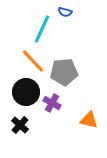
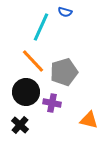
cyan line: moved 1 px left, 2 px up
gray pentagon: rotated 12 degrees counterclockwise
purple cross: rotated 18 degrees counterclockwise
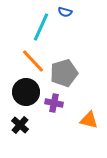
gray pentagon: moved 1 px down
purple cross: moved 2 px right
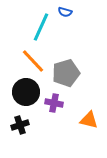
gray pentagon: moved 2 px right
black cross: rotated 30 degrees clockwise
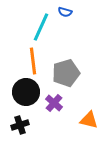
orange line: rotated 36 degrees clockwise
purple cross: rotated 30 degrees clockwise
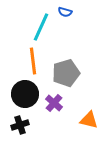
black circle: moved 1 px left, 2 px down
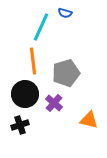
blue semicircle: moved 1 px down
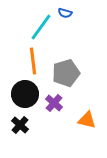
cyan line: rotated 12 degrees clockwise
orange triangle: moved 2 px left
black cross: rotated 30 degrees counterclockwise
